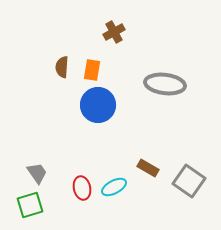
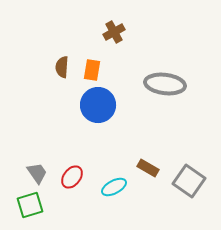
red ellipse: moved 10 px left, 11 px up; rotated 50 degrees clockwise
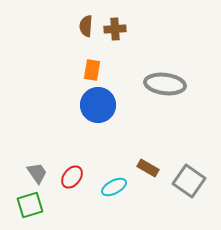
brown cross: moved 1 px right, 3 px up; rotated 25 degrees clockwise
brown semicircle: moved 24 px right, 41 px up
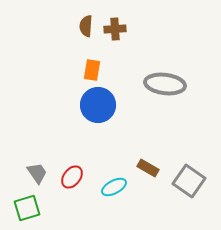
green square: moved 3 px left, 3 px down
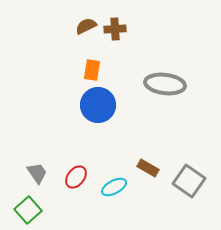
brown semicircle: rotated 60 degrees clockwise
red ellipse: moved 4 px right
green square: moved 1 px right, 2 px down; rotated 24 degrees counterclockwise
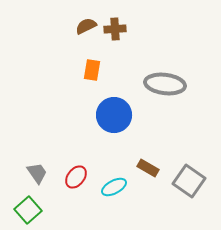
blue circle: moved 16 px right, 10 px down
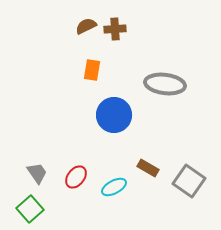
green square: moved 2 px right, 1 px up
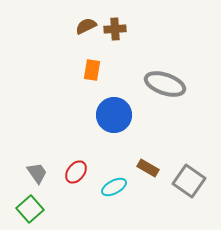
gray ellipse: rotated 12 degrees clockwise
red ellipse: moved 5 px up
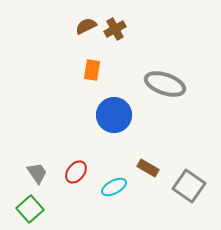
brown cross: rotated 25 degrees counterclockwise
gray square: moved 5 px down
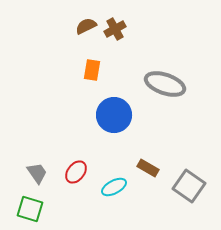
green square: rotated 32 degrees counterclockwise
